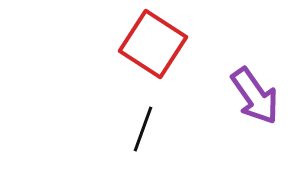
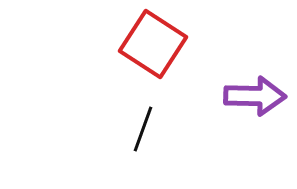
purple arrow: rotated 54 degrees counterclockwise
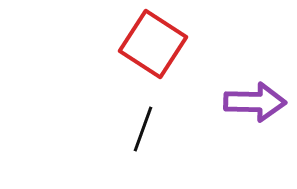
purple arrow: moved 6 px down
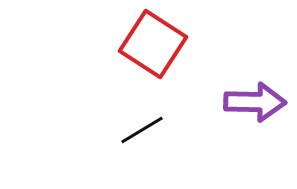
black line: moved 1 px left, 1 px down; rotated 39 degrees clockwise
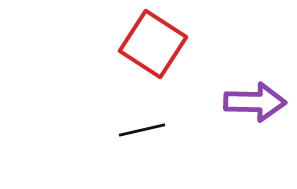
black line: rotated 18 degrees clockwise
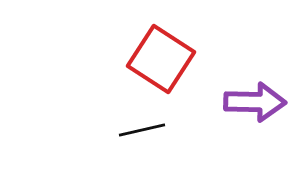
red square: moved 8 px right, 15 px down
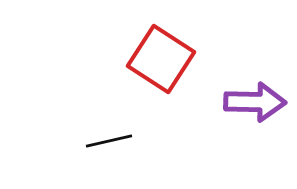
black line: moved 33 px left, 11 px down
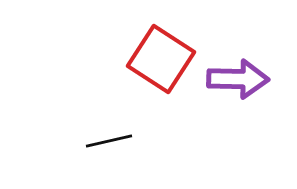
purple arrow: moved 17 px left, 23 px up
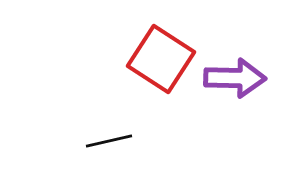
purple arrow: moved 3 px left, 1 px up
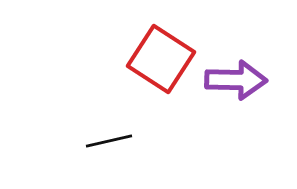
purple arrow: moved 1 px right, 2 px down
